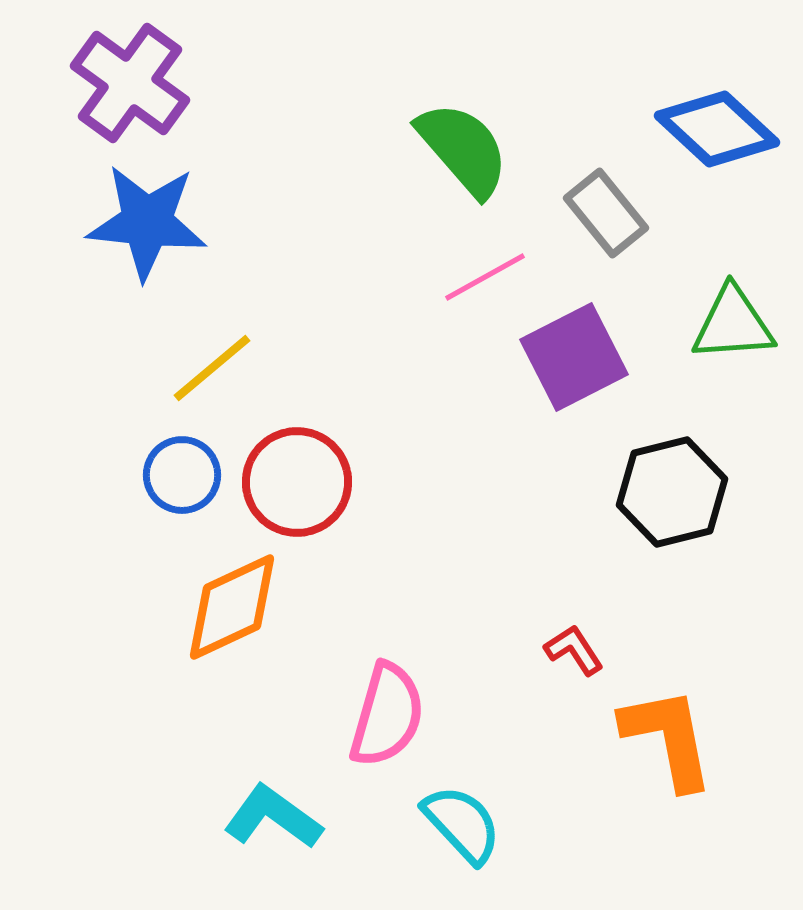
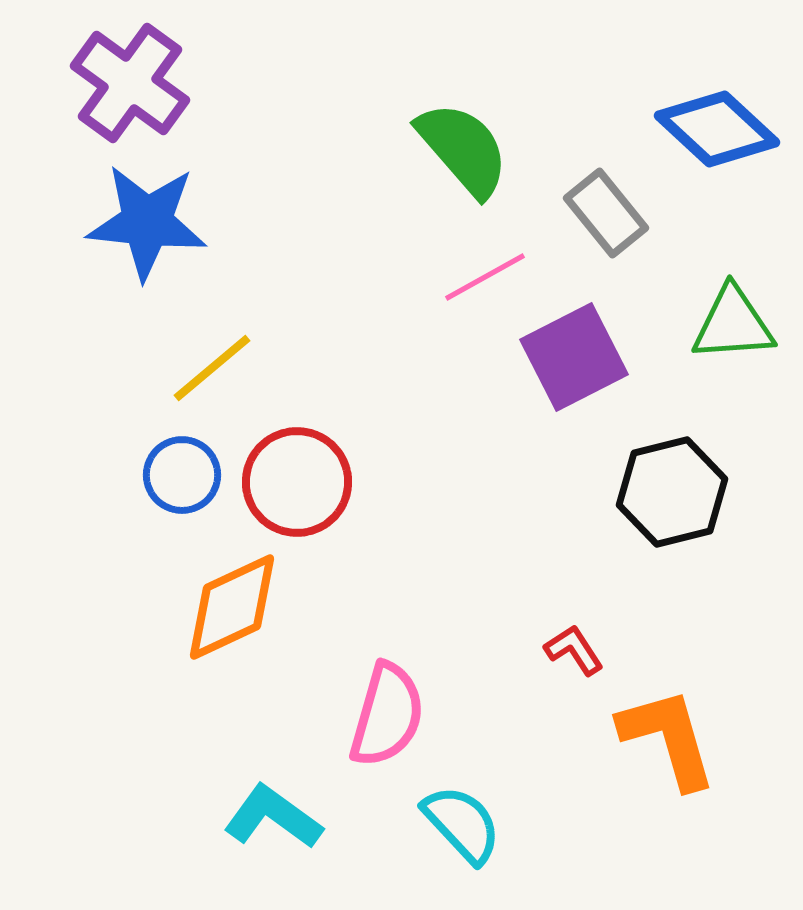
orange L-shape: rotated 5 degrees counterclockwise
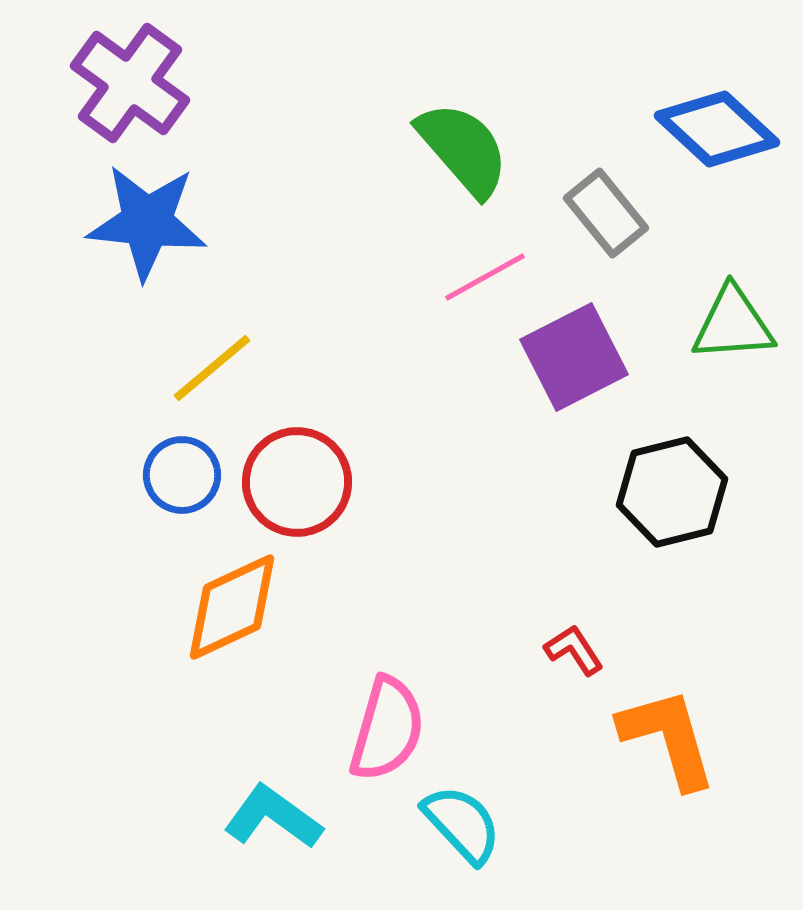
pink semicircle: moved 14 px down
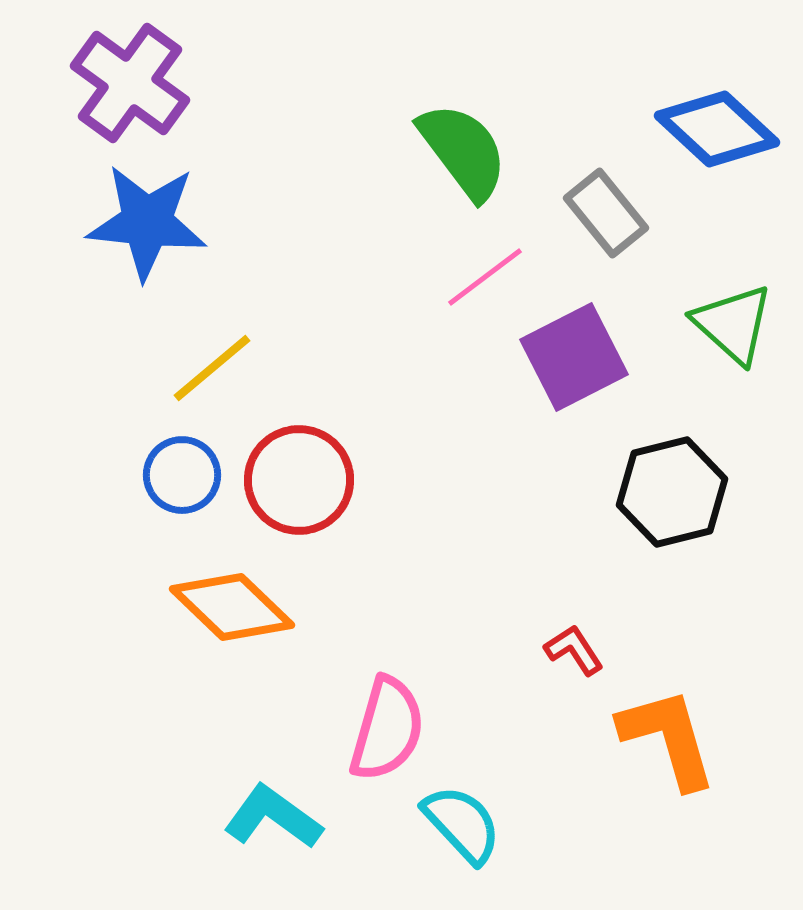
green semicircle: moved 2 px down; rotated 4 degrees clockwise
pink line: rotated 8 degrees counterclockwise
green triangle: rotated 46 degrees clockwise
red circle: moved 2 px right, 2 px up
orange diamond: rotated 69 degrees clockwise
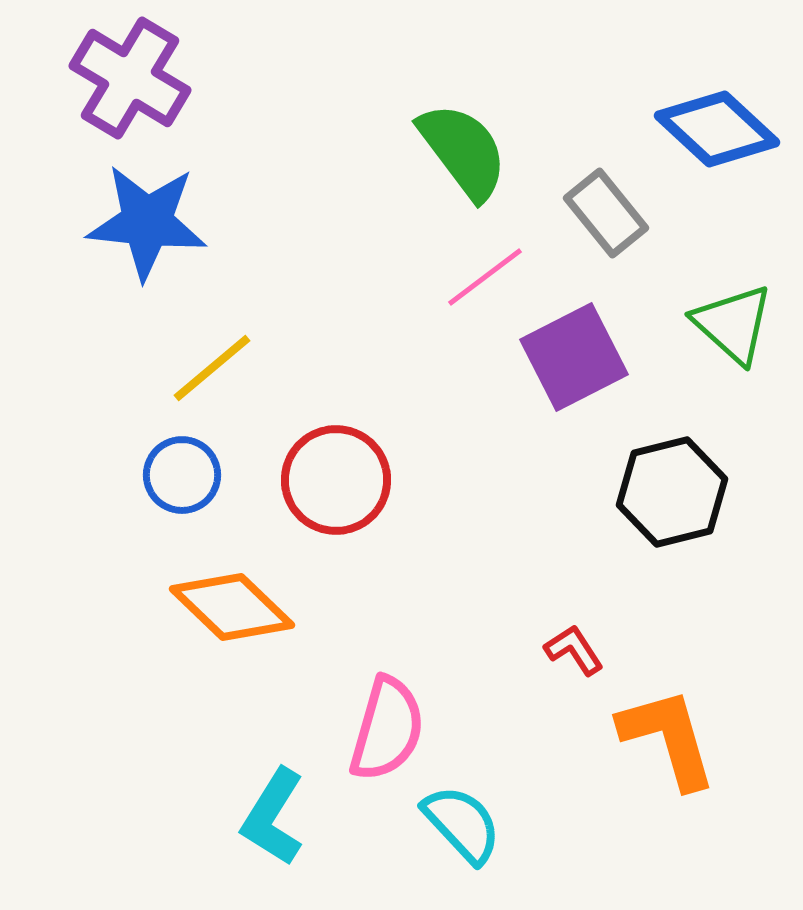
purple cross: moved 5 px up; rotated 5 degrees counterclockwise
red circle: moved 37 px right
cyan L-shape: rotated 94 degrees counterclockwise
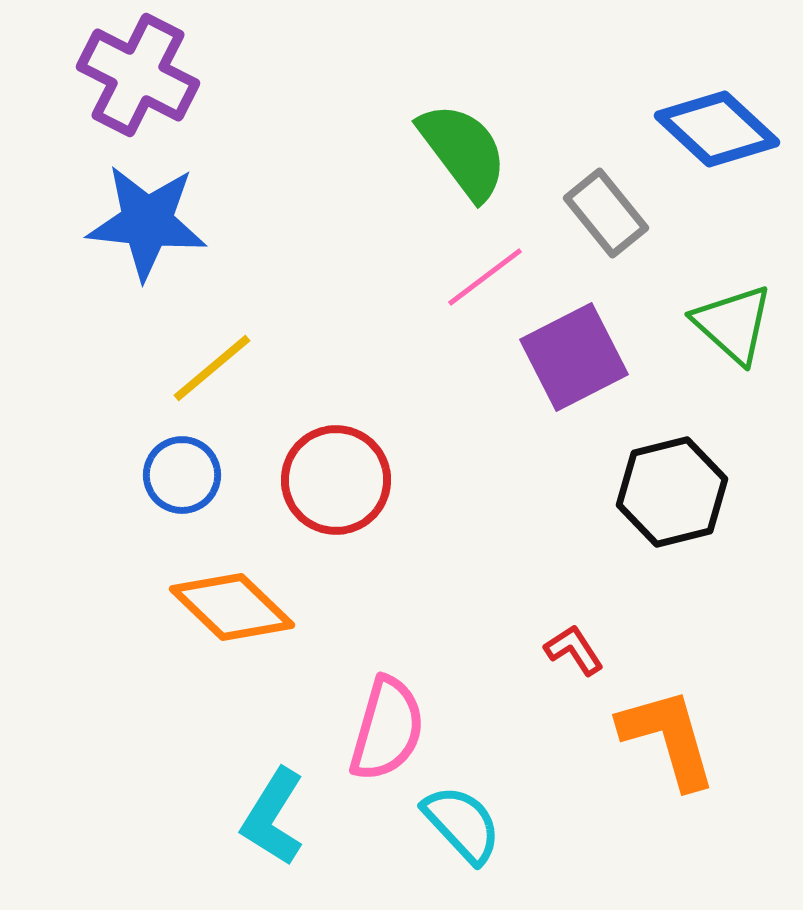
purple cross: moved 8 px right, 3 px up; rotated 4 degrees counterclockwise
